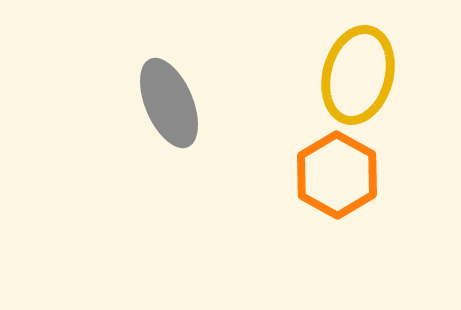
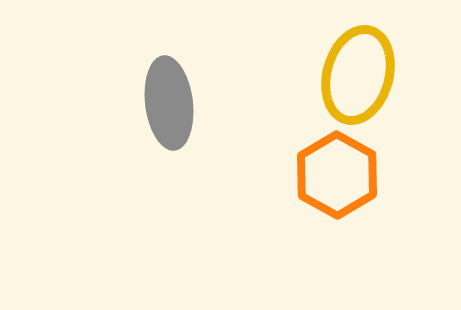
gray ellipse: rotated 16 degrees clockwise
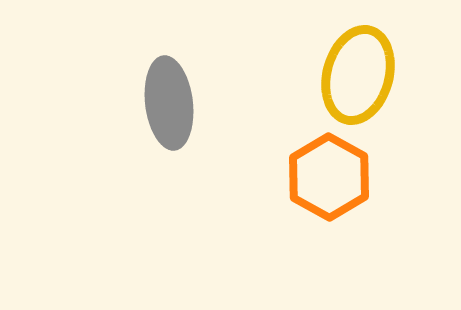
orange hexagon: moved 8 px left, 2 px down
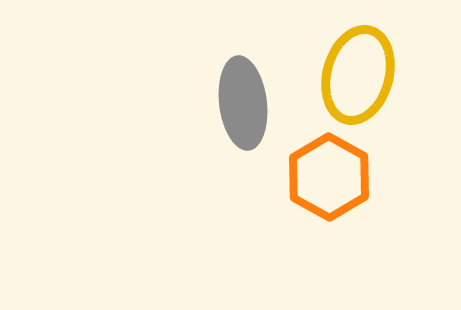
gray ellipse: moved 74 px right
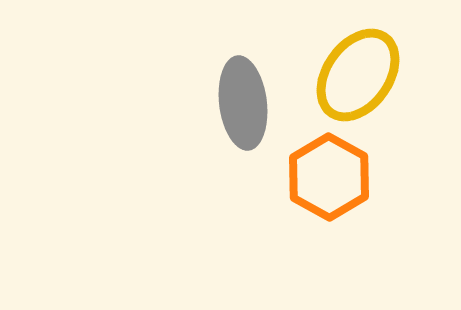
yellow ellipse: rotated 20 degrees clockwise
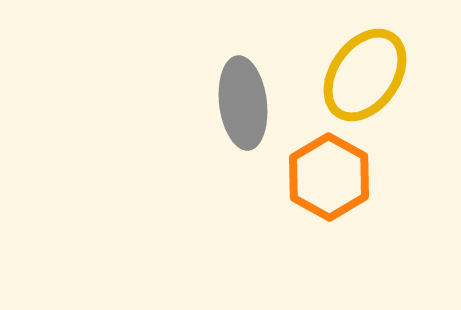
yellow ellipse: moved 7 px right
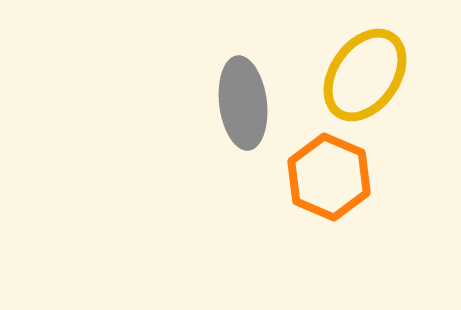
orange hexagon: rotated 6 degrees counterclockwise
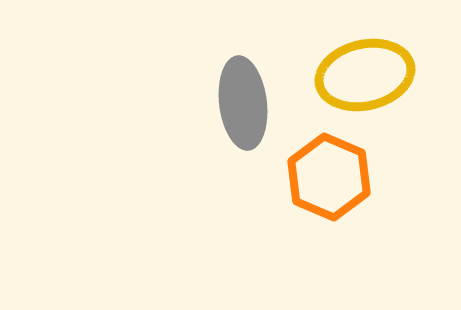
yellow ellipse: rotated 42 degrees clockwise
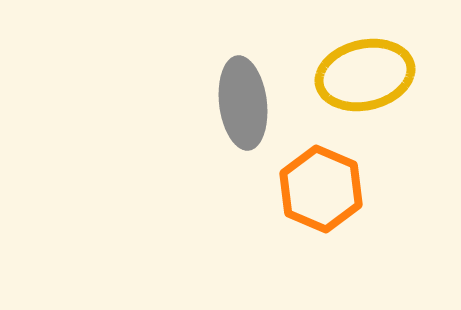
orange hexagon: moved 8 px left, 12 px down
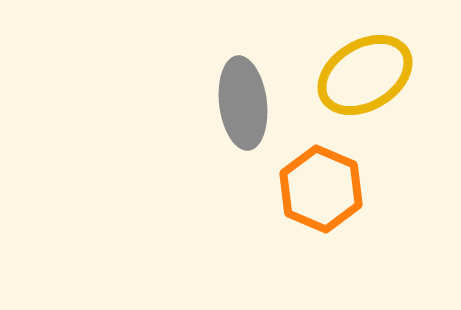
yellow ellipse: rotated 18 degrees counterclockwise
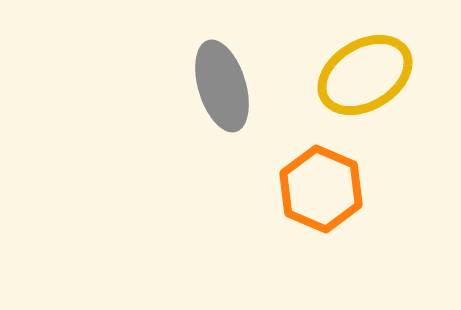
gray ellipse: moved 21 px left, 17 px up; rotated 10 degrees counterclockwise
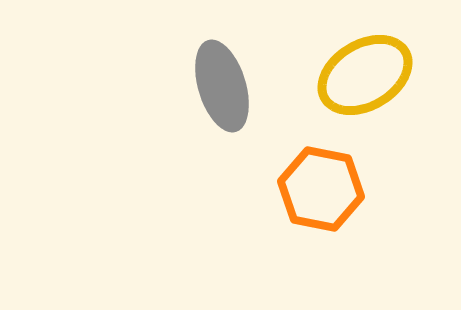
orange hexagon: rotated 12 degrees counterclockwise
